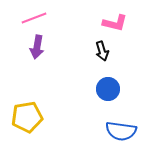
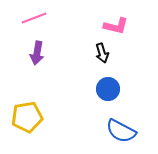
pink L-shape: moved 1 px right, 3 px down
purple arrow: moved 6 px down
black arrow: moved 2 px down
blue semicircle: rotated 20 degrees clockwise
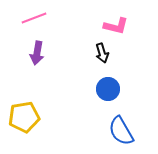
yellow pentagon: moved 3 px left
blue semicircle: rotated 32 degrees clockwise
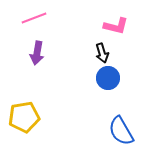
blue circle: moved 11 px up
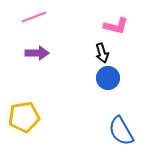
pink line: moved 1 px up
purple arrow: rotated 100 degrees counterclockwise
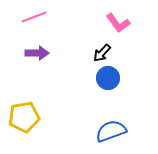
pink L-shape: moved 2 px right, 3 px up; rotated 40 degrees clockwise
black arrow: rotated 60 degrees clockwise
blue semicircle: moved 10 px left; rotated 100 degrees clockwise
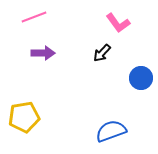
purple arrow: moved 6 px right
blue circle: moved 33 px right
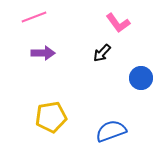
yellow pentagon: moved 27 px right
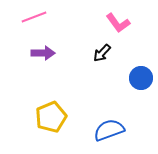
yellow pentagon: rotated 12 degrees counterclockwise
blue semicircle: moved 2 px left, 1 px up
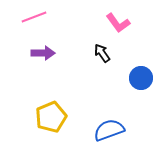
black arrow: rotated 102 degrees clockwise
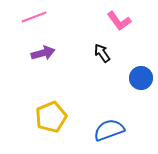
pink L-shape: moved 1 px right, 2 px up
purple arrow: rotated 15 degrees counterclockwise
